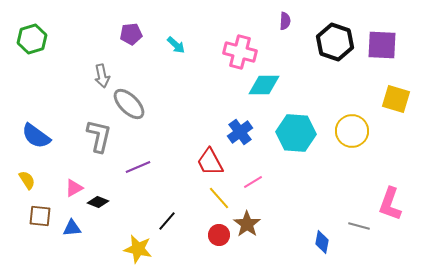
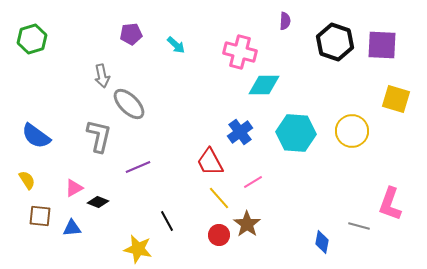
black line: rotated 70 degrees counterclockwise
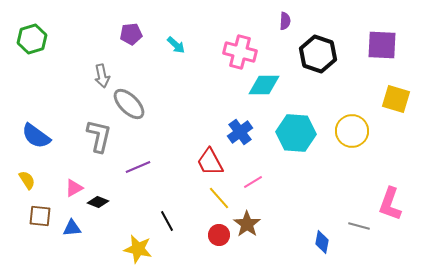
black hexagon: moved 17 px left, 12 px down
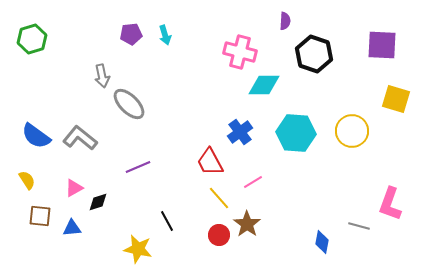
cyan arrow: moved 11 px left, 10 px up; rotated 30 degrees clockwise
black hexagon: moved 4 px left
gray L-shape: moved 19 px left, 2 px down; rotated 64 degrees counterclockwise
black diamond: rotated 40 degrees counterclockwise
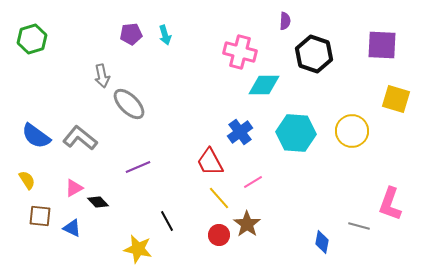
black diamond: rotated 65 degrees clockwise
blue triangle: rotated 30 degrees clockwise
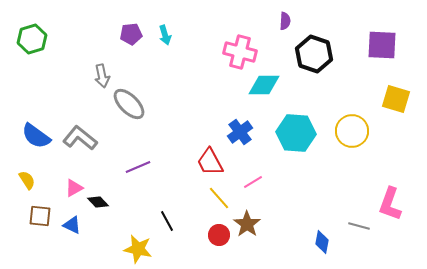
blue triangle: moved 3 px up
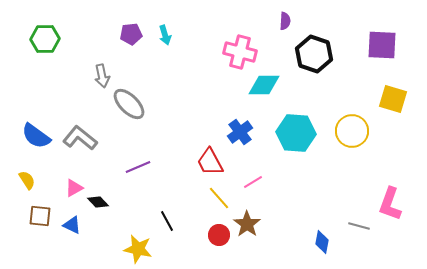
green hexagon: moved 13 px right; rotated 16 degrees clockwise
yellow square: moved 3 px left
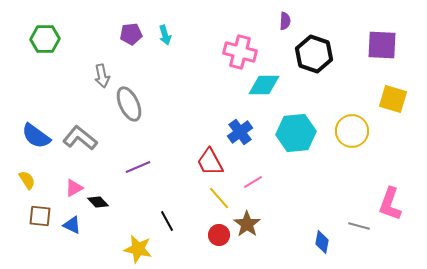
gray ellipse: rotated 20 degrees clockwise
cyan hexagon: rotated 9 degrees counterclockwise
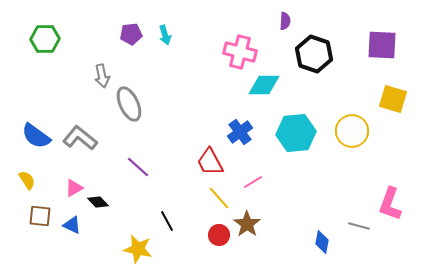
purple line: rotated 65 degrees clockwise
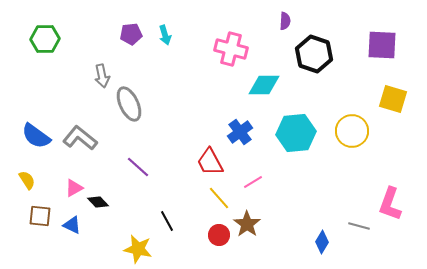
pink cross: moved 9 px left, 3 px up
blue diamond: rotated 20 degrees clockwise
